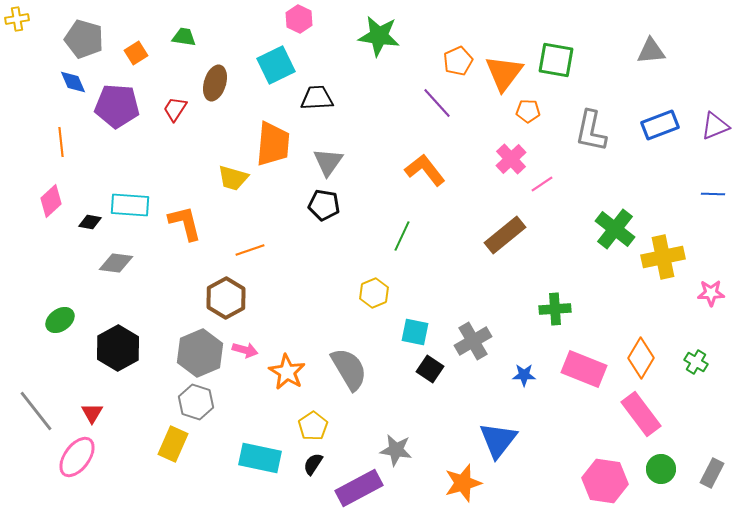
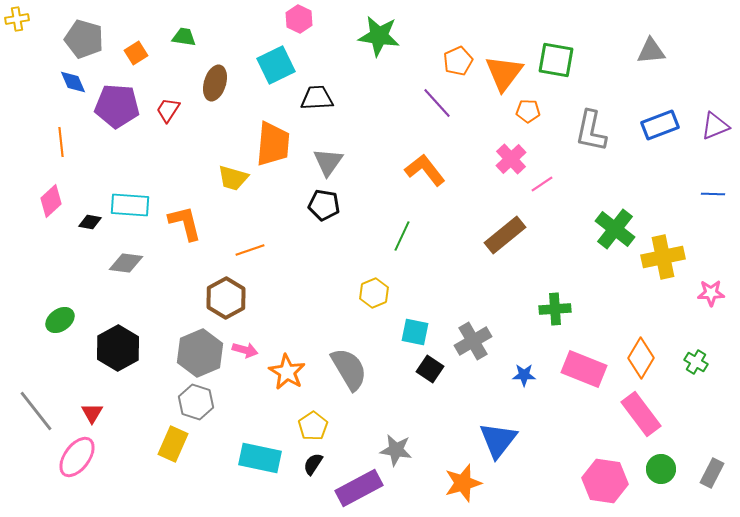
red trapezoid at (175, 109): moved 7 px left, 1 px down
gray diamond at (116, 263): moved 10 px right
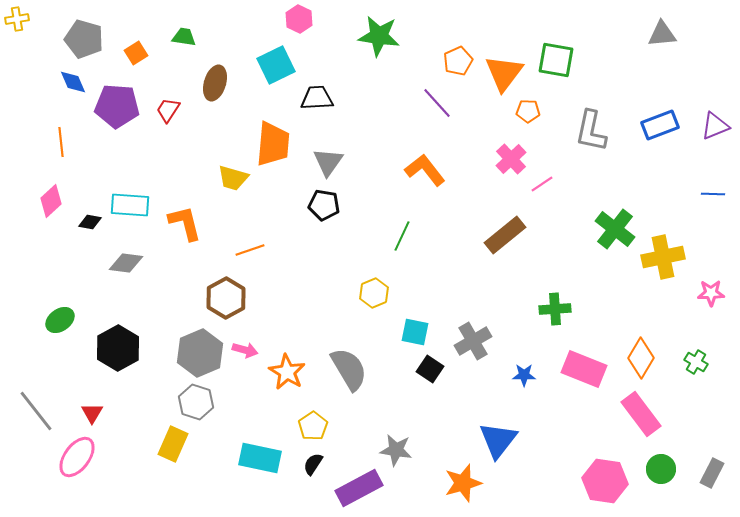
gray triangle at (651, 51): moved 11 px right, 17 px up
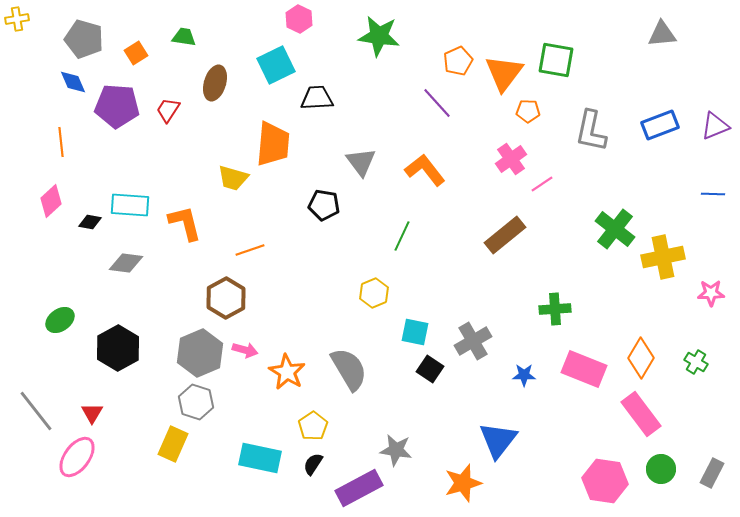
pink cross at (511, 159): rotated 8 degrees clockwise
gray triangle at (328, 162): moved 33 px right; rotated 12 degrees counterclockwise
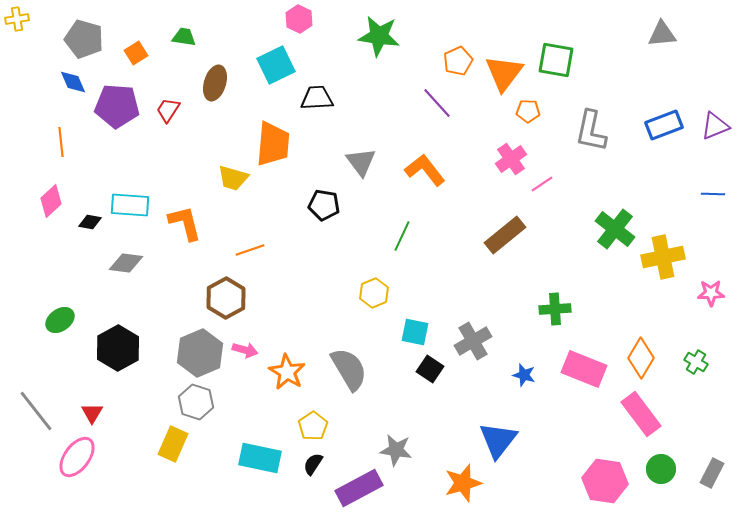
blue rectangle at (660, 125): moved 4 px right
blue star at (524, 375): rotated 15 degrees clockwise
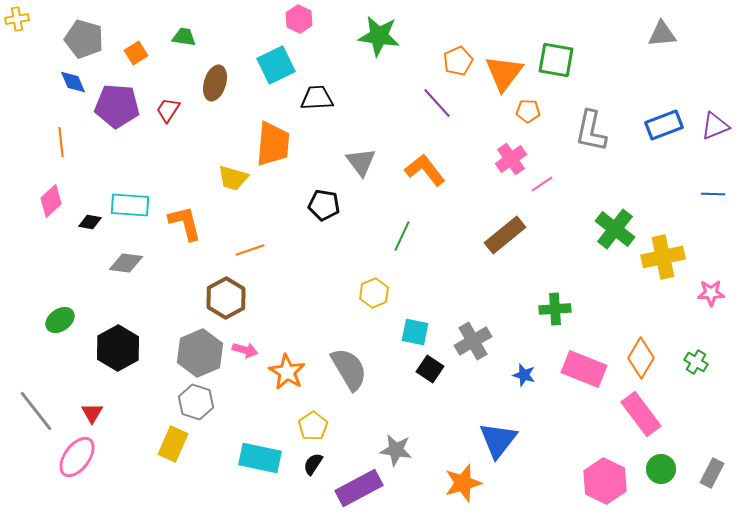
pink hexagon at (605, 481): rotated 18 degrees clockwise
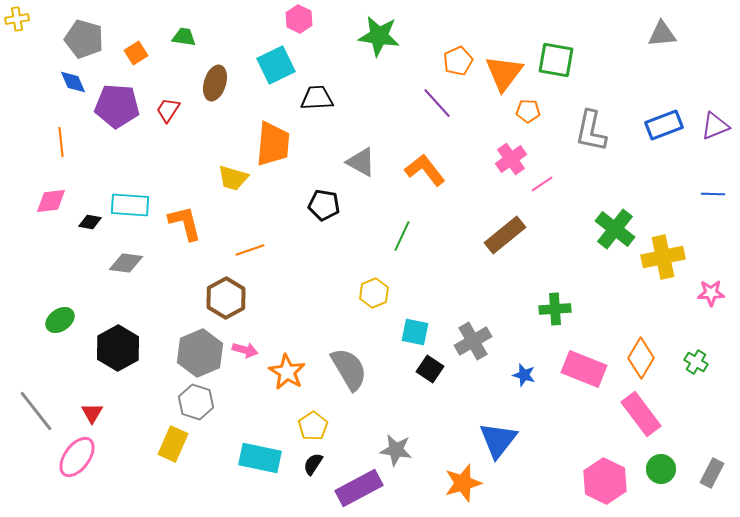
gray triangle at (361, 162): rotated 24 degrees counterclockwise
pink diamond at (51, 201): rotated 36 degrees clockwise
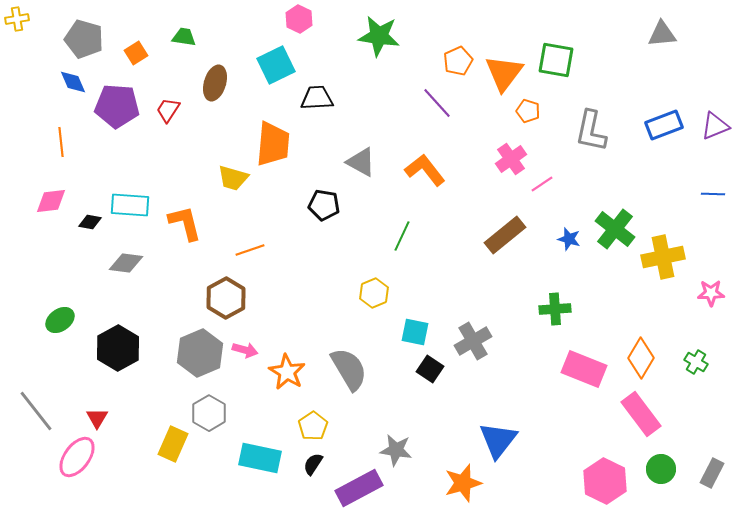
orange pentagon at (528, 111): rotated 15 degrees clockwise
blue star at (524, 375): moved 45 px right, 136 px up
gray hexagon at (196, 402): moved 13 px right, 11 px down; rotated 12 degrees clockwise
red triangle at (92, 413): moved 5 px right, 5 px down
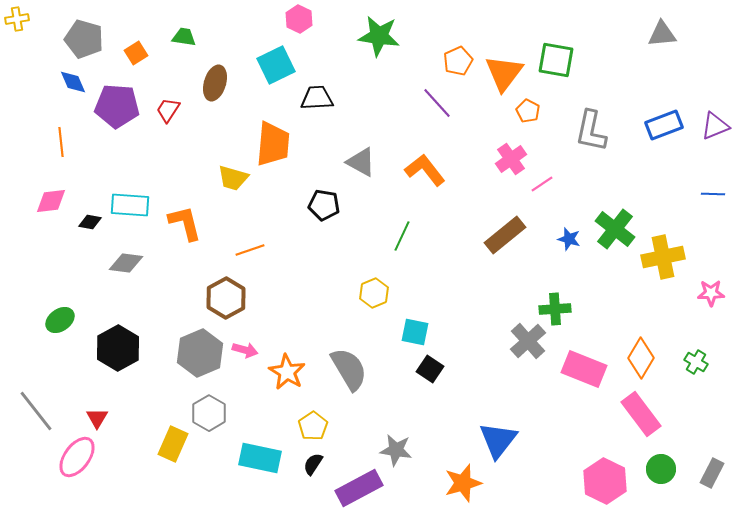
orange pentagon at (528, 111): rotated 10 degrees clockwise
gray cross at (473, 341): moved 55 px right; rotated 12 degrees counterclockwise
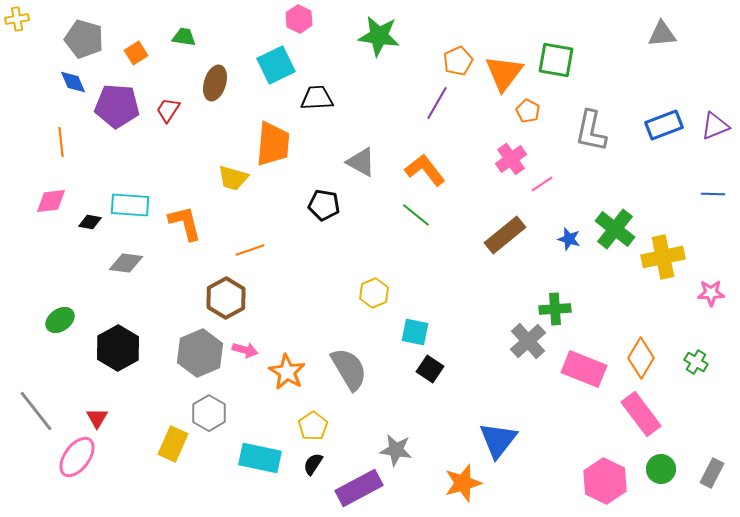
purple line at (437, 103): rotated 72 degrees clockwise
green line at (402, 236): moved 14 px right, 21 px up; rotated 76 degrees counterclockwise
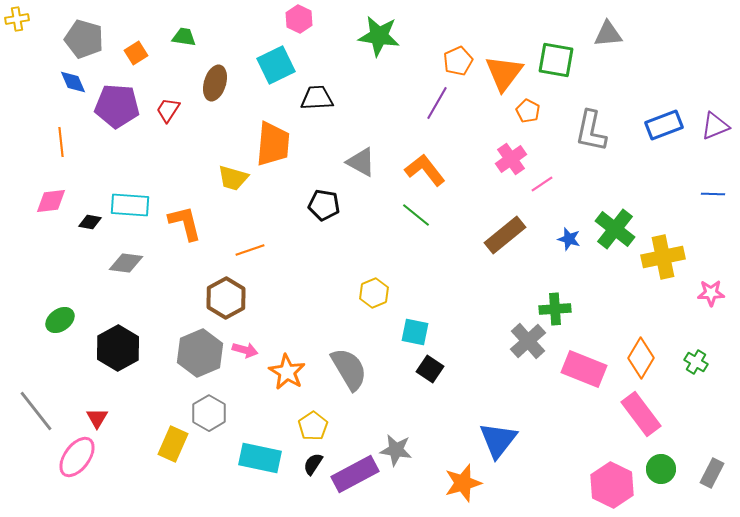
gray triangle at (662, 34): moved 54 px left
pink hexagon at (605, 481): moved 7 px right, 4 px down
purple rectangle at (359, 488): moved 4 px left, 14 px up
